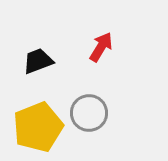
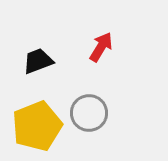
yellow pentagon: moved 1 px left, 1 px up
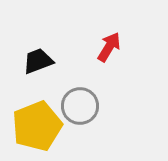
red arrow: moved 8 px right
gray circle: moved 9 px left, 7 px up
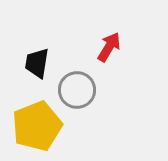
black trapezoid: moved 1 px left, 2 px down; rotated 60 degrees counterclockwise
gray circle: moved 3 px left, 16 px up
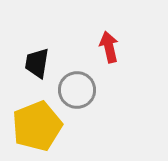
red arrow: rotated 44 degrees counterclockwise
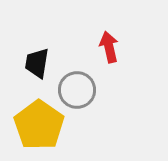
yellow pentagon: moved 2 px right, 1 px up; rotated 15 degrees counterclockwise
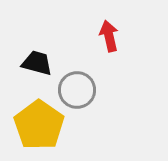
red arrow: moved 11 px up
black trapezoid: rotated 96 degrees clockwise
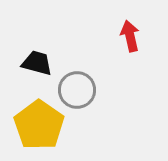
red arrow: moved 21 px right
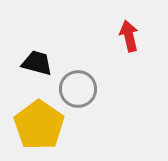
red arrow: moved 1 px left
gray circle: moved 1 px right, 1 px up
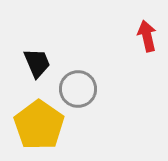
red arrow: moved 18 px right
black trapezoid: rotated 52 degrees clockwise
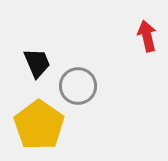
gray circle: moved 3 px up
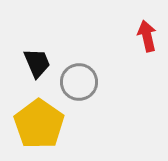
gray circle: moved 1 px right, 4 px up
yellow pentagon: moved 1 px up
